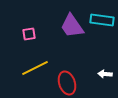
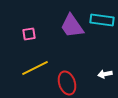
white arrow: rotated 16 degrees counterclockwise
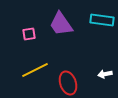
purple trapezoid: moved 11 px left, 2 px up
yellow line: moved 2 px down
red ellipse: moved 1 px right
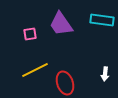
pink square: moved 1 px right
white arrow: rotated 72 degrees counterclockwise
red ellipse: moved 3 px left
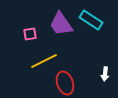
cyan rectangle: moved 11 px left; rotated 25 degrees clockwise
yellow line: moved 9 px right, 9 px up
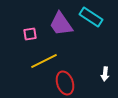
cyan rectangle: moved 3 px up
